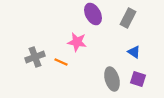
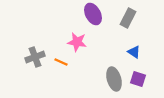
gray ellipse: moved 2 px right
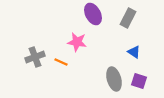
purple square: moved 1 px right, 2 px down
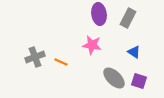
purple ellipse: moved 6 px right; rotated 20 degrees clockwise
pink star: moved 15 px right, 3 px down
gray ellipse: moved 1 px up; rotated 30 degrees counterclockwise
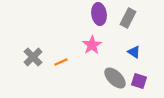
pink star: rotated 30 degrees clockwise
gray cross: moved 2 px left; rotated 24 degrees counterclockwise
orange line: rotated 48 degrees counterclockwise
gray ellipse: moved 1 px right
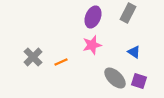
purple ellipse: moved 6 px left, 3 px down; rotated 30 degrees clockwise
gray rectangle: moved 5 px up
pink star: rotated 18 degrees clockwise
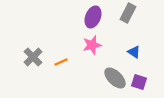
purple square: moved 1 px down
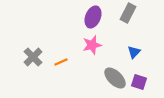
blue triangle: rotated 40 degrees clockwise
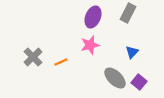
pink star: moved 2 px left
blue triangle: moved 2 px left
purple square: rotated 21 degrees clockwise
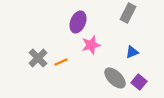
purple ellipse: moved 15 px left, 5 px down
pink star: moved 1 px right
blue triangle: rotated 24 degrees clockwise
gray cross: moved 5 px right, 1 px down
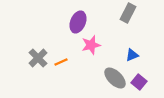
blue triangle: moved 3 px down
